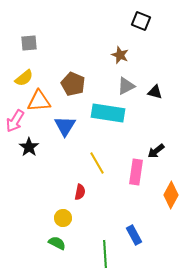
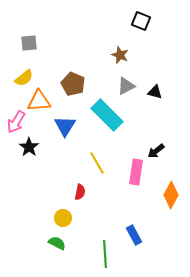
cyan rectangle: moved 1 px left, 2 px down; rotated 36 degrees clockwise
pink arrow: moved 1 px right, 1 px down
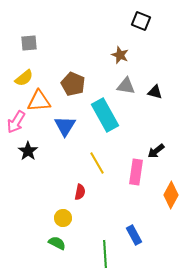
gray triangle: rotated 36 degrees clockwise
cyan rectangle: moved 2 px left; rotated 16 degrees clockwise
black star: moved 1 px left, 4 px down
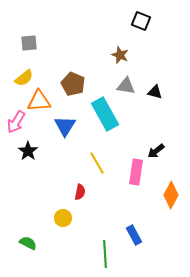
cyan rectangle: moved 1 px up
green semicircle: moved 29 px left
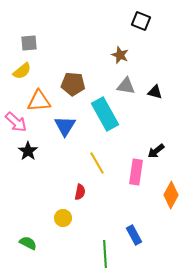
yellow semicircle: moved 2 px left, 7 px up
brown pentagon: rotated 20 degrees counterclockwise
pink arrow: rotated 80 degrees counterclockwise
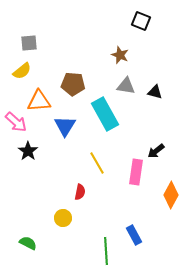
green line: moved 1 px right, 3 px up
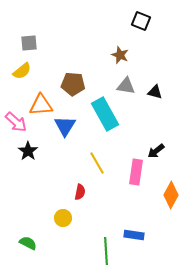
orange triangle: moved 2 px right, 4 px down
blue rectangle: rotated 54 degrees counterclockwise
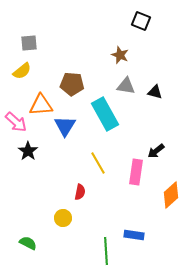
brown pentagon: moved 1 px left
yellow line: moved 1 px right
orange diamond: rotated 20 degrees clockwise
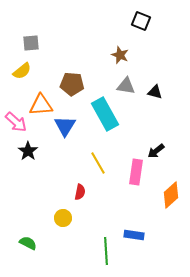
gray square: moved 2 px right
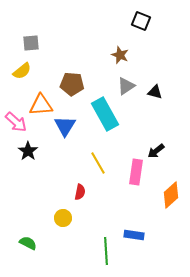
gray triangle: rotated 42 degrees counterclockwise
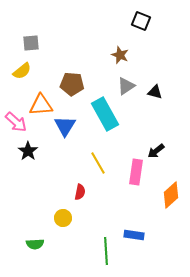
green semicircle: moved 7 px right, 1 px down; rotated 150 degrees clockwise
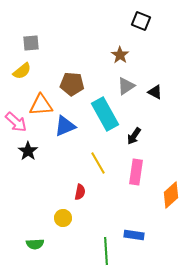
brown star: rotated 12 degrees clockwise
black triangle: rotated 14 degrees clockwise
blue triangle: rotated 35 degrees clockwise
black arrow: moved 22 px left, 15 px up; rotated 18 degrees counterclockwise
